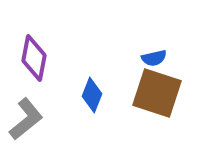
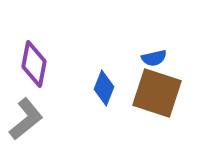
purple diamond: moved 6 px down
blue diamond: moved 12 px right, 7 px up
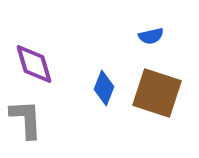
blue semicircle: moved 3 px left, 22 px up
purple diamond: rotated 27 degrees counterclockwise
gray L-shape: rotated 54 degrees counterclockwise
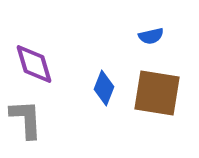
brown square: rotated 9 degrees counterclockwise
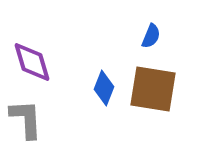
blue semicircle: rotated 55 degrees counterclockwise
purple diamond: moved 2 px left, 2 px up
brown square: moved 4 px left, 4 px up
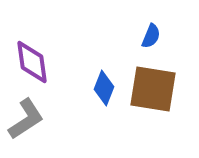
purple diamond: rotated 9 degrees clockwise
gray L-shape: rotated 60 degrees clockwise
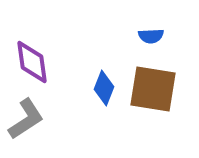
blue semicircle: rotated 65 degrees clockwise
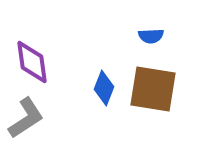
gray L-shape: moved 1 px up
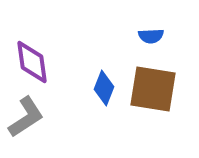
gray L-shape: moved 1 px up
